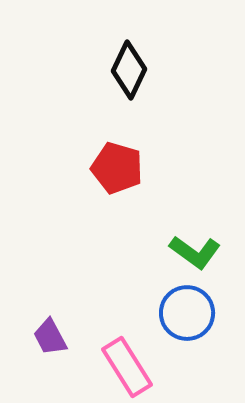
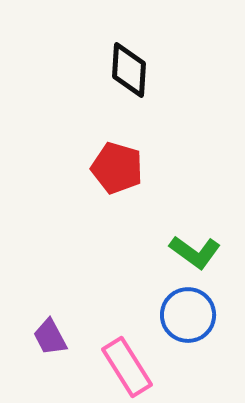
black diamond: rotated 22 degrees counterclockwise
blue circle: moved 1 px right, 2 px down
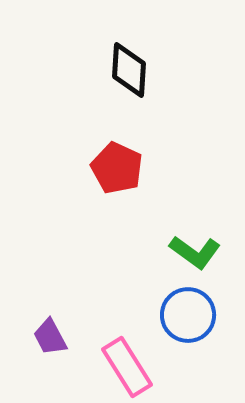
red pentagon: rotated 9 degrees clockwise
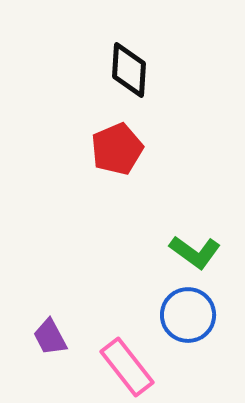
red pentagon: moved 19 px up; rotated 24 degrees clockwise
pink rectangle: rotated 6 degrees counterclockwise
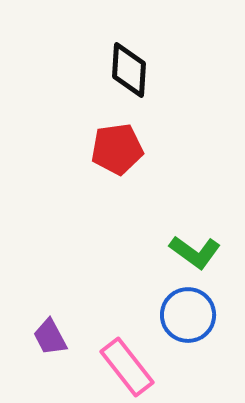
red pentagon: rotated 15 degrees clockwise
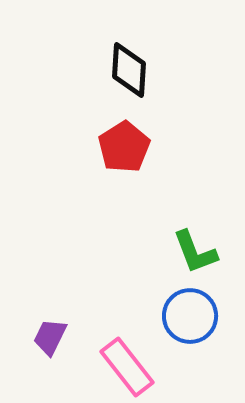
red pentagon: moved 7 px right, 2 px up; rotated 24 degrees counterclockwise
green L-shape: rotated 33 degrees clockwise
blue circle: moved 2 px right, 1 px down
purple trapezoid: rotated 54 degrees clockwise
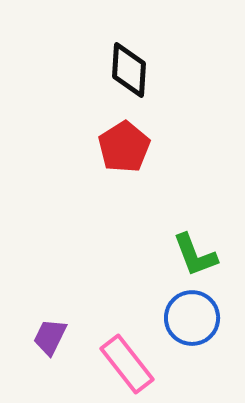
green L-shape: moved 3 px down
blue circle: moved 2 px right, 2 px down
pink rectangle: moved 3 px up
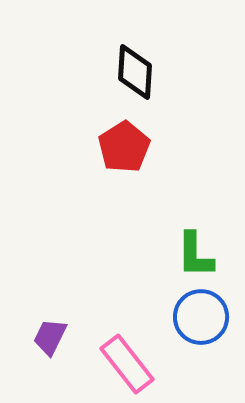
black diamond: moved 6 px right, 2 px down
green L-shape: rotated 21 degrees clockwise
blue circle: moved 9 px right, 1 px up
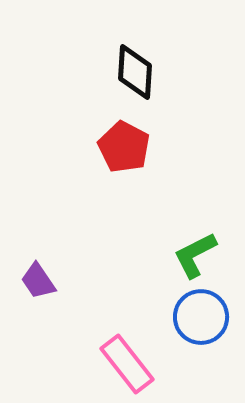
red pentagon: rotated 12 degrees counterclockwise
green L-shape: rotated 63 degrees clockwise
purple trapezoid: moved 12 px left, 56 px up; rotated 60 degrees counterclockwise
